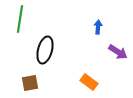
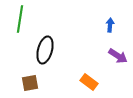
blue arrow: moved 12 px right, 2 px up
purple arrow: moved 4 px down
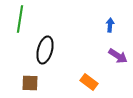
brown square: rotated 12 degrees clockwise
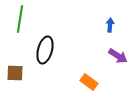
brown square: moved 15 px left, 10 px up
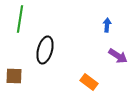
blue arrow: moved 3 px left
brown square: moved 1 px left, 3 px down
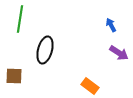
blue arrow: moved 4 px right; rotated 32 degrees counterclockwise
purple arrow: moved 1 px right, 3 px up
orange rectangle: moved 1 px right, 4 px down
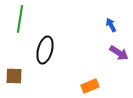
orange rectangle: rotated 60 degrees counterclockwise
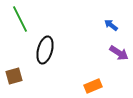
green line: rotated 36 degrees counterclockwise
blue arrow: rotated 24 degrees counterclockwise
brown square: rotated 18 degrees counterclockwise
orange rectangle: moved 3 px right
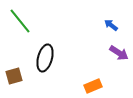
green line: moved 2 px down; rotated 12 degrees counterclockwise
black ellipse: moved 8 px down
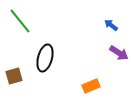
orange rectangle: moved 2 px left
